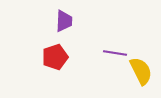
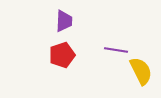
purple line: moved 1 px right, 3 px up
red pentagon: moved 7 px right, 2 px up
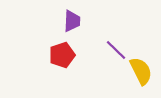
purple trapezoid: moved 8 px right
purple line: rotated 35 degrees clockwise
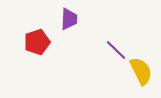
purple trapezoid: moved 3 px left, 2 px up
red pentagon: moved 25 px left, 13 px up
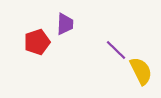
purple trapezoid: moved 4 px left, 5 px down
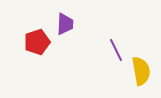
purple line: rotated 20 degrees clockwise
yellow semicircle: rotated 16 degrees clockwise
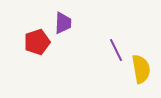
purple trapezoid: moved 2 px left, 1 px up
yellow semicircle: moved 2 px up
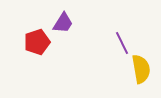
purple trapezoid: rotated 30 degrees clockwise
purple line: moved 6 px right, 7 px up
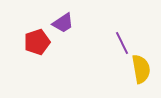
purple trapezoid: rotated 25 degrees clockwise
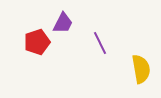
purple trapezoid: rotated 30 degrees counterclockwise
purple line: moved 22 px left
